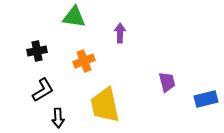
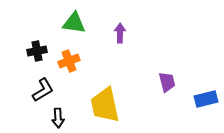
green triangle: moved 6 px down
orange cross: moved 15 px left
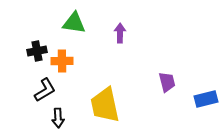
orange cross: moved 7 px left; rotated 20 degrees clockwise
black L-shape: moved 2 px right
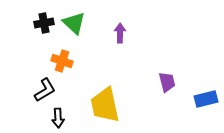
green triangle: rotated 35 degrees clockwise
black cross: moved 7 px right, 28 px up
orange cross: rotated 20 degrees clockwise
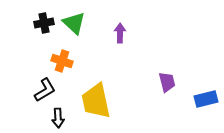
yellow trapezoid: moved 9 px left, 4 px up
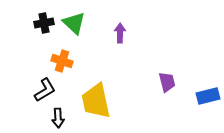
blue rectangle: moved 2 px right, 3 px up
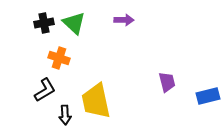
purple arrow: moved 4 px right, 13 px up; rotated 90 degrees clockwise
orange cross: moved 3 px left, 3 px up
black arrow: moved 7 px right, 3 px up
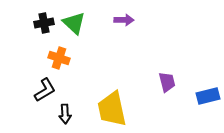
yellow trapezoid: moved 16 px right, 8 px down
black arrow: moved 1 px up
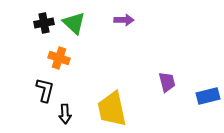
black L-shape: rotated 45 degrees counterclockwise
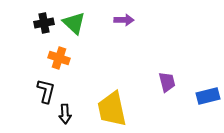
black L-shape: moved 1 px right, 1 px down
